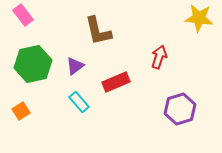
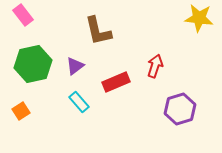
red arrow: moved 4 px left, 9 px down
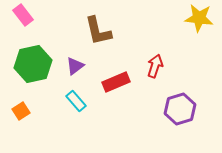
cyan rectangle: moved 3 px left, 1 px up
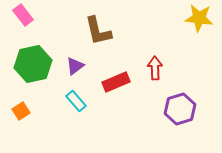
red arrow: moved 2 px down; rotated 20 degrees counterclockwise
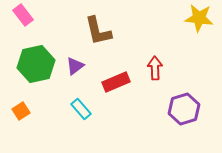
green hexagon: moved 3 px right
cyan rectangle: moved 5 px right, 8 px down
purple hexagon: moved 4 px right
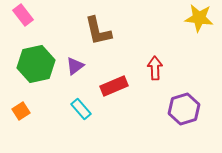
red rectangle: moved 2 px left, 4 px down
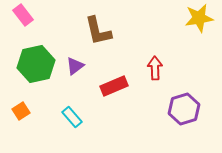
yellow star: rotated 16 degrees counterclockwise
cyan rectangle: moved 9 px left, 8 px down
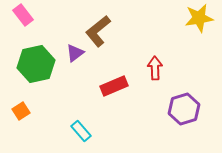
brown L-shape: rotated 64 degrees clockwise
purple triangle: moved 13 px up
cyan rectangle: moved 9 px right, 14 px down
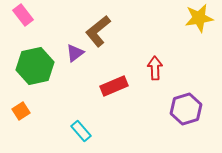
green hexagon: moved 1 px left, 2 px down
purple hexagon: moved 2 px right
